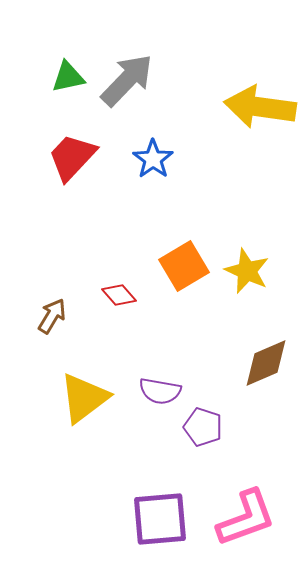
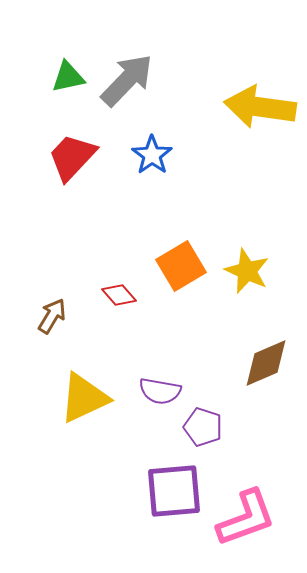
blue star: moved 1 px left, 4 px up
orange square: moved 3 px left
yellow triangle: rotated 12 degrees clockwise
purple square: moved 14 px right, 28 px up
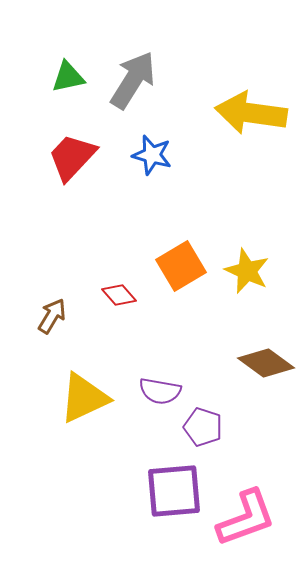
gray arrow: moved 6 px right; rotated 12 degrees counterclockwise
yellow arrow: moved 9 px left, 6 px down
blue star: rotated 21 degrees counterclockwise
brown diamond: rotated 60 degrees clockwise
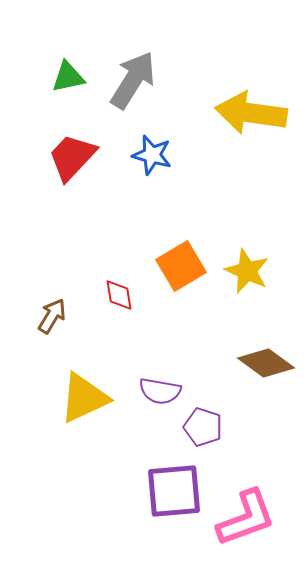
red diamond: rotated 32 degrees clockwise
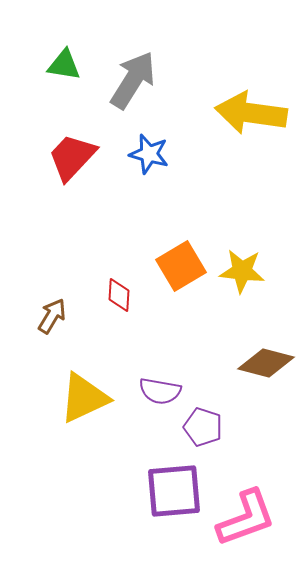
green triangle: moved 4 px left, 12 px up; rotated 21 degrees clockwise
blue star: moved 3 px left, 1 px up
yellow star: moved 5 px left; rotated 18 degrees counterclockwise
red diamond: rotated 12 degrees clockwise
brown diamond: rotated 22 degrees counterclockwise
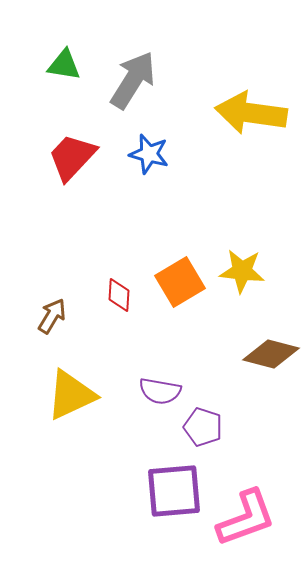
orange square: moved 1 px left, 16 px down
brown diamond: moved 5 px right, 9 px up
yellow triangle: moved 13 px left, 3 px up
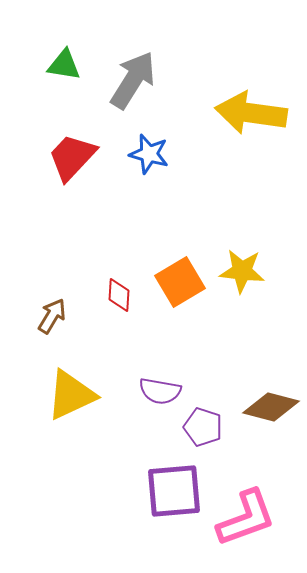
brown diamond: moved 53 px down
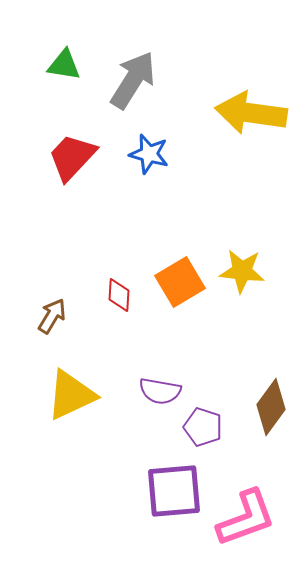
brown diamond: rotated 68 degrees counterclockwise
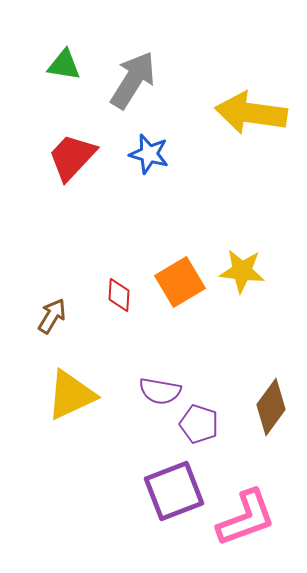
purple pentagon: moved 4 px left, 3 px up
purple square: rotated 16 degrees counterclockwise
